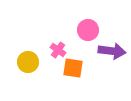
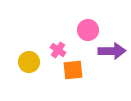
purple arrow: rotated 8 degrees counterclockwise
yellow circle: moved 1 px right
orange square: moved 2 px down; rotated 15 degrees counterclockwise
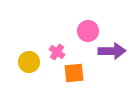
pink circle: moved 1 px down
pink cross: moved 1 px left, 2 px down
orange square: moved 1 px right, 3 px down
